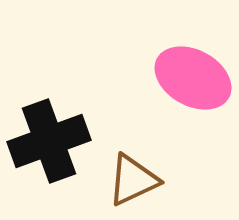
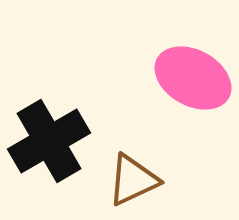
black cross: rotated 10 degrees counterclockwise
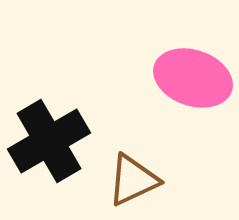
pink ellipse: rotated 10 degrees counterclockwise
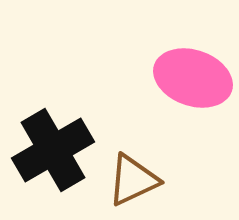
black cross: moved 4 px right, 9 px down
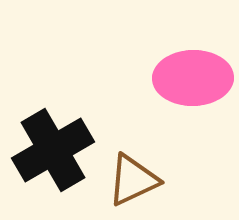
pink ellipse: rotated 20 degrees counterclockwise
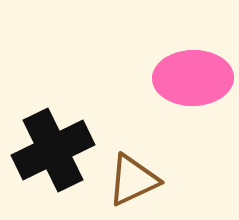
black cross: rotated 4 degrees clockwise
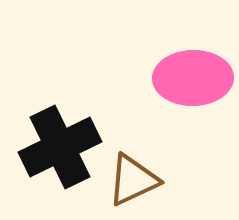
black cross: moved 7 px right, 3 px up
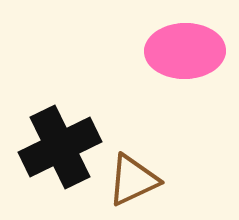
pink ellipse: moved 8 px left, 27 px up
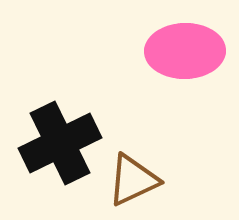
black cross: moved 4 px up
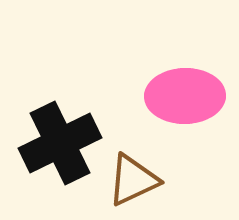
pink ellipse: moved 45 px down
